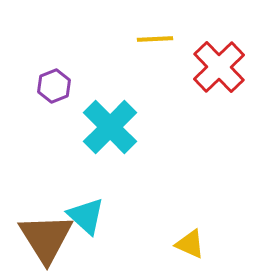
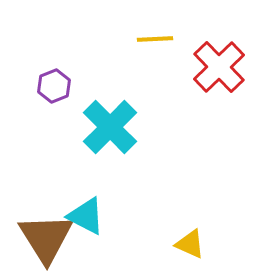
cyan triangle: rotated 15 degrees counterclockwise
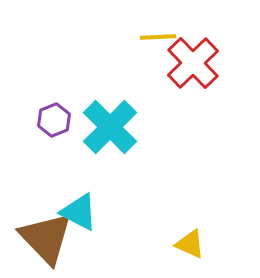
yellow line: moved 3 px right, 2 px up
red cross: moved 26 px left, 4 px up
purple hexagon: moved 34 px down
cyan triangle: moved 7 px left, 4 px up
brown triangle: rotated 12 degrees counterclockwise
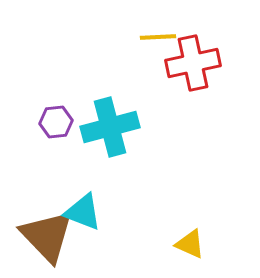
red cross: rotated 32 degrees clockwise
purple hexagon: moved 2 px right, 2 px down; rotated 16 degrees clockwise
cyan cross: rotated 30 degrees clockwise
cyan triangle: moved 4 px right; rotated 6 degrees counterclockwise
brown triangle: moved 1 px right, 2 px up
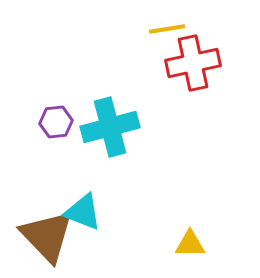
yellow line: moved 9 px right, 8 px up; rotated 6 degrees counterclockwise
yellow triangle: rotated 24 degrees counterclockwise
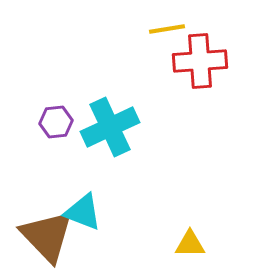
red cross: moved 7 px right, 2 px up; rotated 8 degrees clockwise
cyan cross: rotated 10 degrees counterclockwise
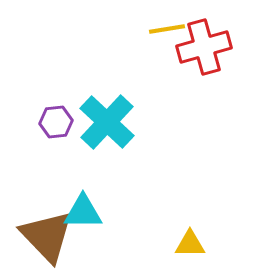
red cross: moved 4 px right, 14 px up; rotated 12 degrees counterclockwise
cyan cross: moved 3 px left, 5 px up; rotated 22 degrees counterclockwise
cyan triangle: rotated 21 degrees counterclockwise
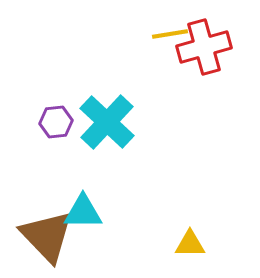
yellow line: moved 3 px right, 5 px down
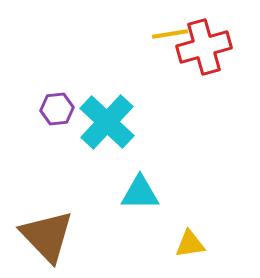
purple hexagon: moved 1 px right, 13 px up
cyan triangle: moved 57 px right, 19 px up
yellow triangle: rotated 8 degrees counterclockwise
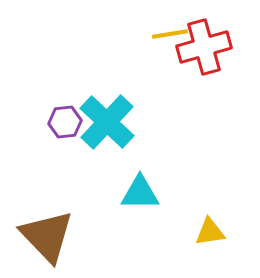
purple hexagon: moved 8 px right, 13 px down
yellow triangle: moved 20 px right, 12 px up
